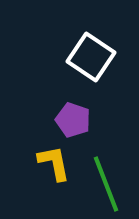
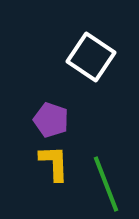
purple pentagon: moved 22 px left
yellow L-shape: rotated 9 degrees clockwise
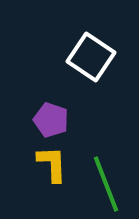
yellow L-shape: moved 2 px left, 1 px down
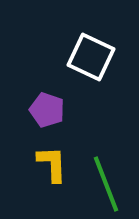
white square: rotated 9 degrees counterclockwise
purple pentagon: moved 4 px left, 10 px up
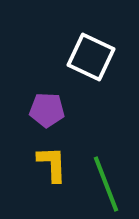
purple pentagon: rotated 16 degrees counterclockwise
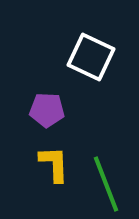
yellow L-shape: moved 2 px right
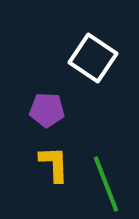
white square: moved 2 px right, 1 px down; rotated 9 degrees clockwise
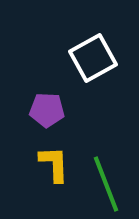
white square: rotated 27 degrees clockwise
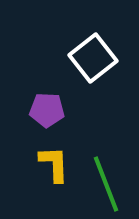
white square: rotated 9 degrees counterclockwise
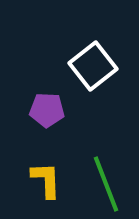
white square: moved 8 px down
yellow L-shape: moved 8 px left, 16 px down
